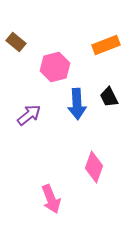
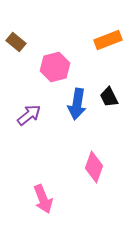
orange rectangle: moved 2 px right, 5 px up
blue arrow: rotated 12 degrees clockwise
pink arrow: moved 8 px left
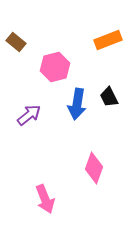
pink diamond: moved 1 px down
pink arrow: moved 2 px right
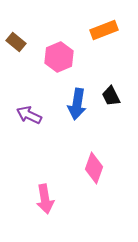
orange rectangle: moved 4 px left, 10 px up
pink hexagon: moved 4 px right, 10 px up; rotated 8 degrees counterclockwise
black trapezoid: moved 2 px right, 1 px up
purple arrow: rotated 115 degrees counterclockwise
pink arrow: rotated 12 degrees clockwise
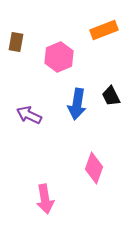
brown rectangle: rotated 60 degrees clockwise
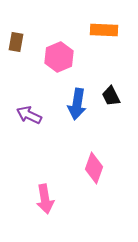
orange rectangle: rotated 24 degrees clockwise
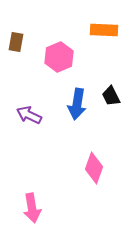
pink arrow: moved 13 px left, 9 px down
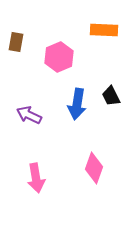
pink arrow: moved 4 px right, 30 px up
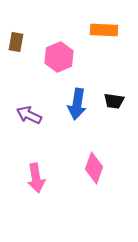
black trapezoid: moved 3 px right, 5 px down; rotated 55 degrees counterclockwise
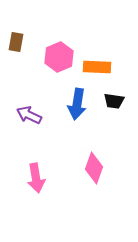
orange rectangle: moved 7 px left, 37 px down
